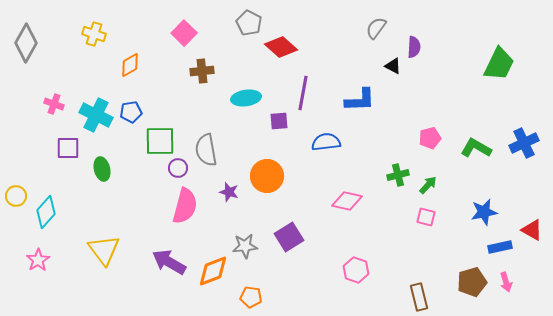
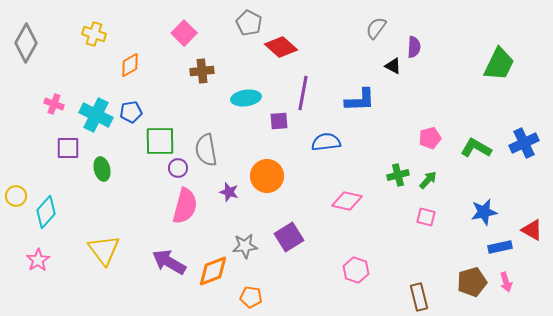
green arrow at (428, 185): moved 5 px up
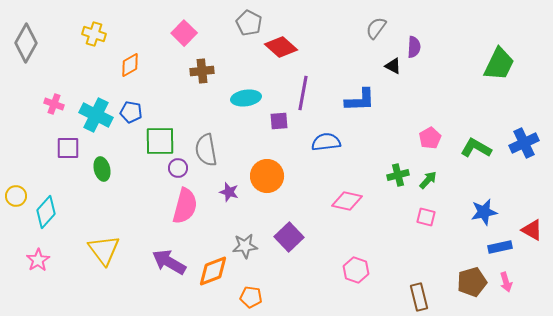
blue pentagon at (131, 112): rotated 20 degrees clockwise
pink pentagon at (430, 138): rotated 15 degrees counterclockwise
purple square at (289, 237): rotated 12 degrees counterclockwise
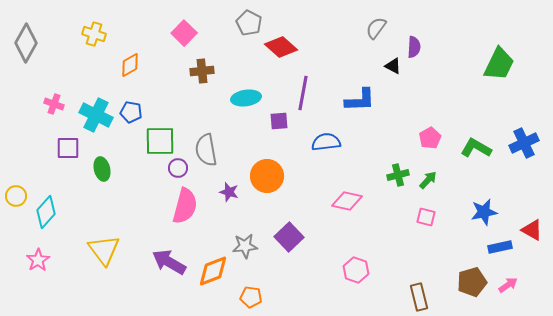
pink arrow at (506, 282): moved 2 px right, 3 px down; rotated 108 degrees counterclockwise
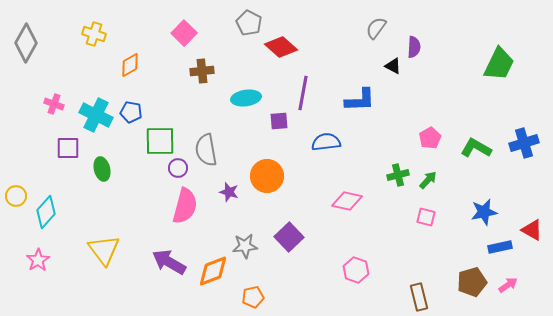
blue cross at (524, 143): rotated 8 degrees clockwise
orange pentagon at (251, 297): moved 2 px right; rotated 20 degrees counterclockwise
